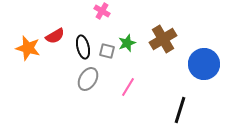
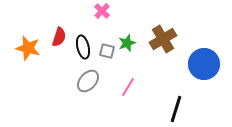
pink cross: rotated 14 degrees clockwise
red semicircle: moved 4 px right, 1 px down; rotated 42 degrees counterclockwise
gray ellipse: moved 2 px down; rotated 10 degrees clockwise
black line: moved 4 px left, 1 px up
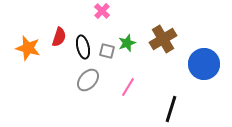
gray ellipse: moved 1 px up
black line: moved 5 px left
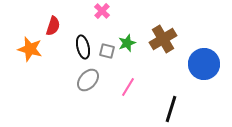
red semicircle: moved 6 px left, 11 px up
orange star: moved 2 px right, 1 px down
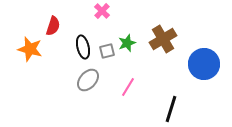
gray square: rotated 28 degrees counterclockwise
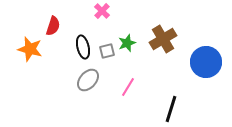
blue circle: moved 2 px right, 2 px up
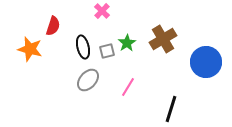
green star: rotated 12 degrees counterclockwise
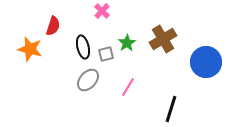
gray square: moved 1 px left, 3 px down
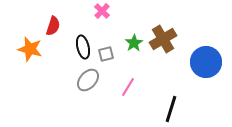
green star: moved 7 px right
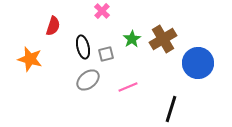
green star: moved 2 px left, 4 px up
orange star: moved 10 px down
blue circle: moved 8 px left, 1 px down
gray ellipse: rotated 10 degrees clockwise
pink line: rotated 36 degrees clockwise
